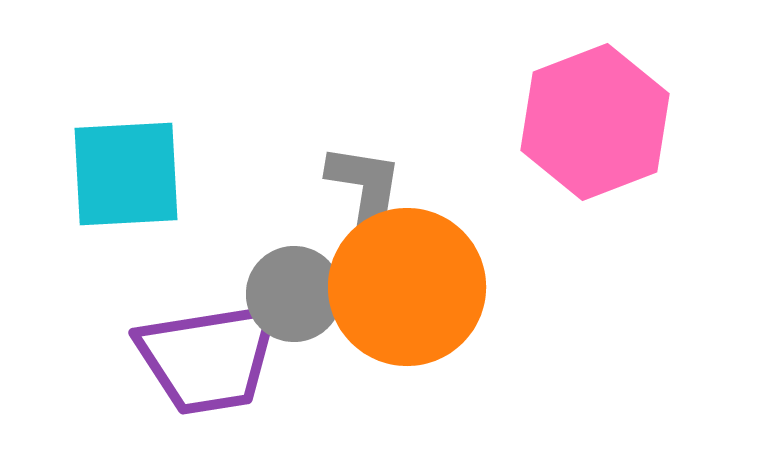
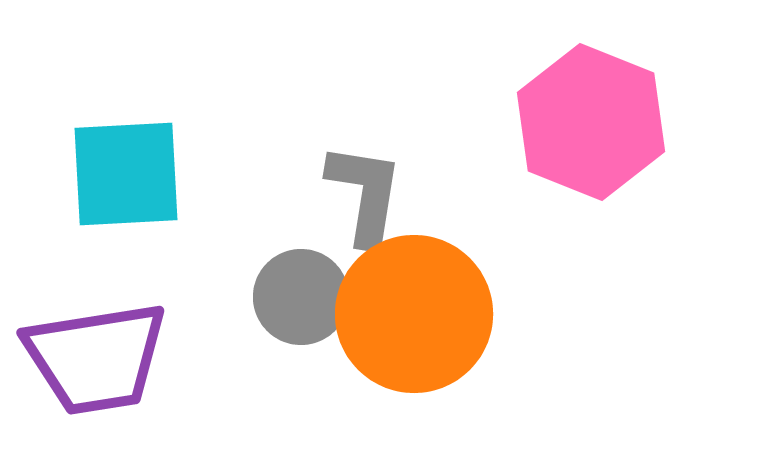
pink hexagon: moved 4 px left; rotated 17 degrees counterclockwise
orange circle: moved 7 px right, 27 px down
gray circle: moved 7 px right, 3 px down
purple trapezoid: moved 112 px left
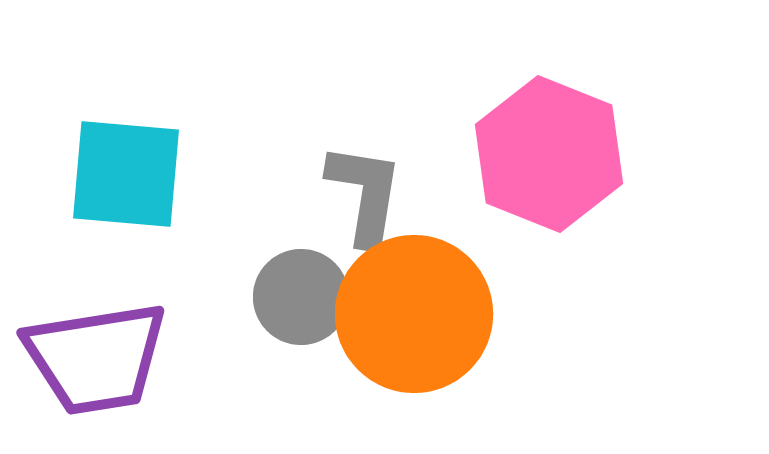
pink hexagon: moved 42 px left, 32 px down
cyan square: rotated 8 degrees clockwise
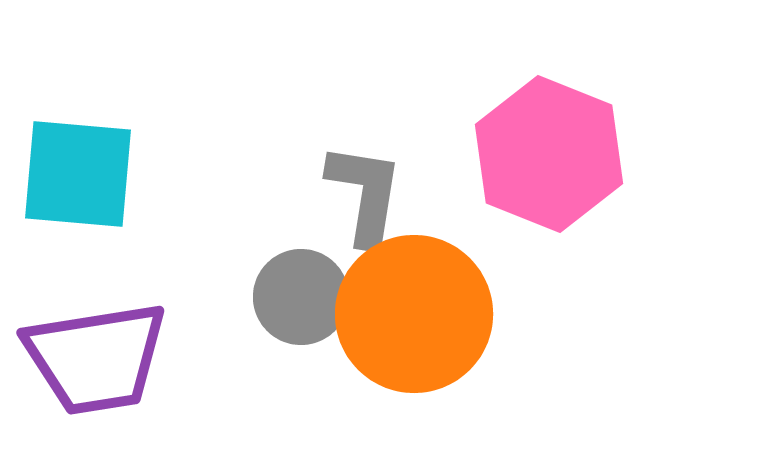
cyan square: moved 48 px left
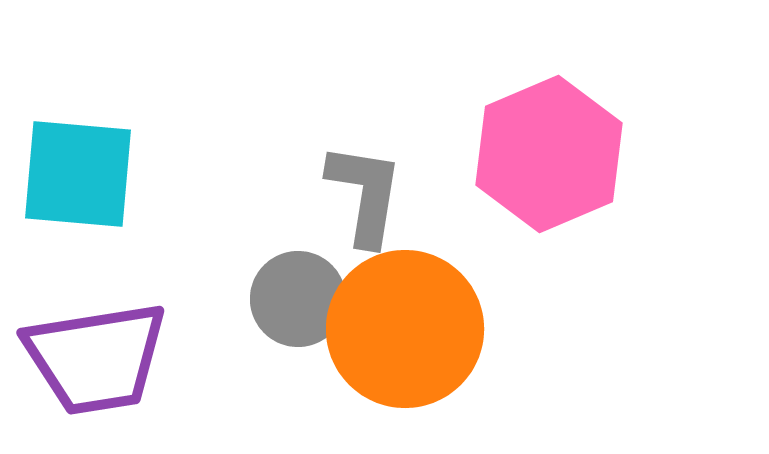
pink hexagon: rotated 15 degrees clockwise
gray circle: moved 3 px left, 2 px down
orange circle: moved 9 px left, 15 px down
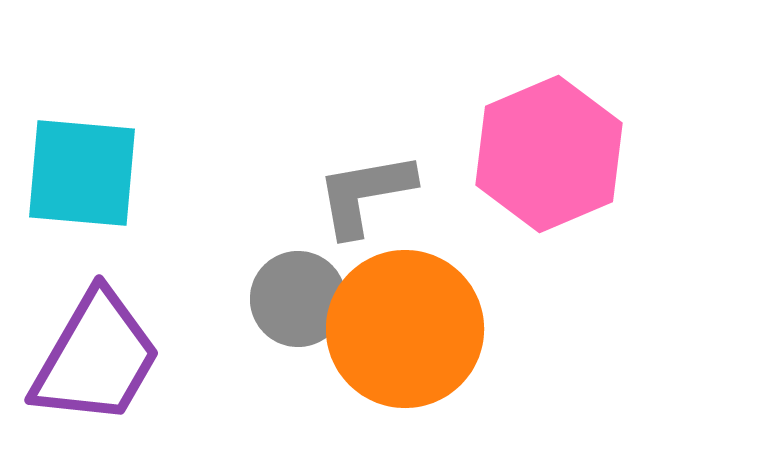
cyan square: moved 4 px right, 1 px up
gray L-shape: rotated 109 degrees counterclockwise
purple trapezoid: rotated 51 degrees counterclockwise
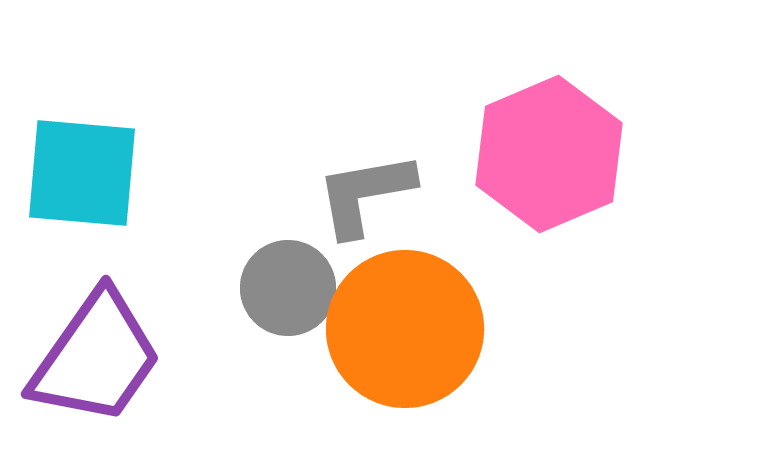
gray circle: moved 10 px left, 11 px up
purple trapezoid: rotated 5 degrees clockwise
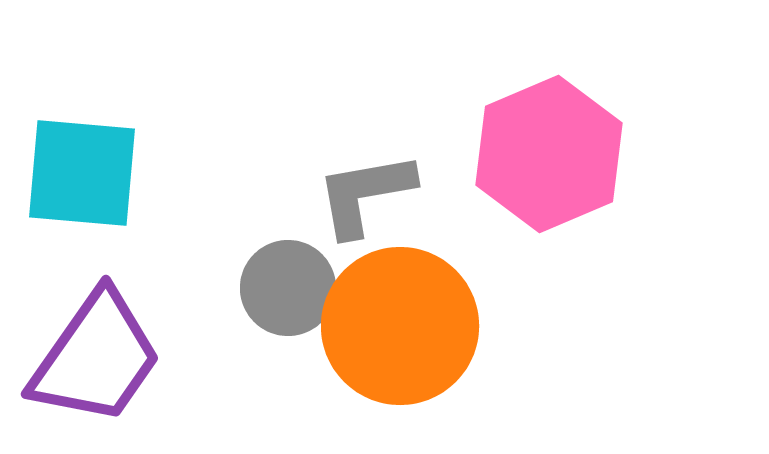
orange circle: moved 5 px left, 3 px up
